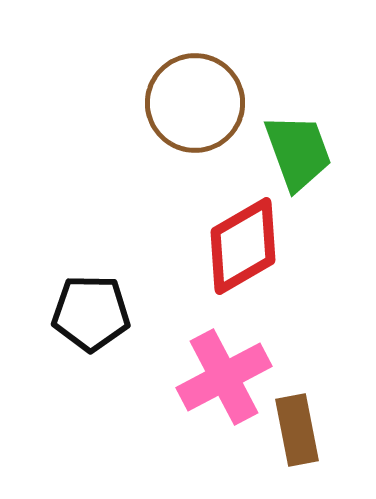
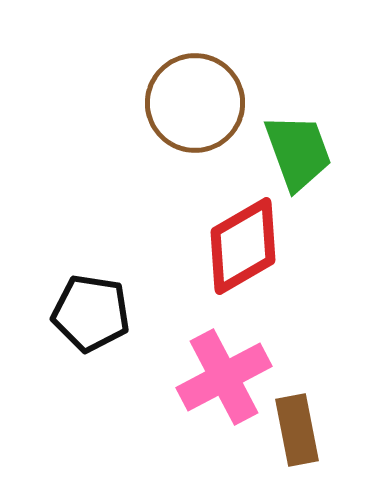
black pentagon: rotated 8 degrees clockwise
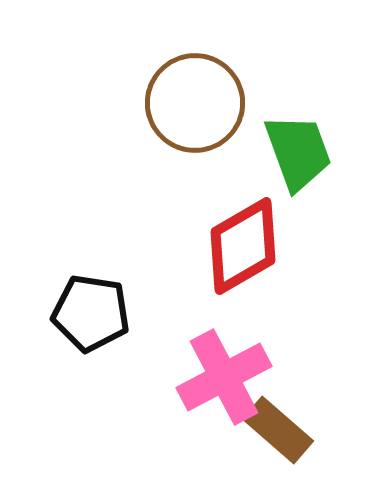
brown rectangle: moved 19 px left; rotated 38 degrees counterclockwise
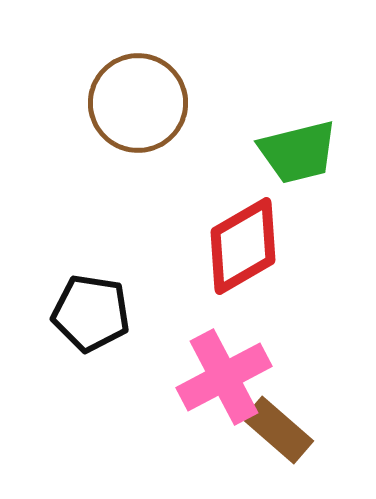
brown circle: moved 57 px left
green trapezoid: rotated 96 degrees clockwise
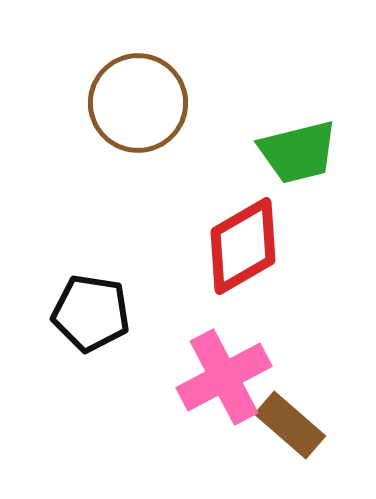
brown rectangle: moved 12 px right, 5 px up
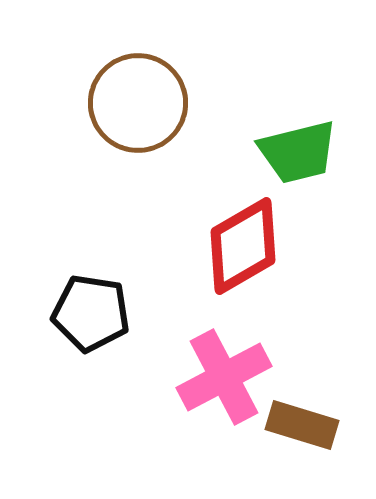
brown rectangle: moved 12 px right; rotated 24 degrees counterclockwise
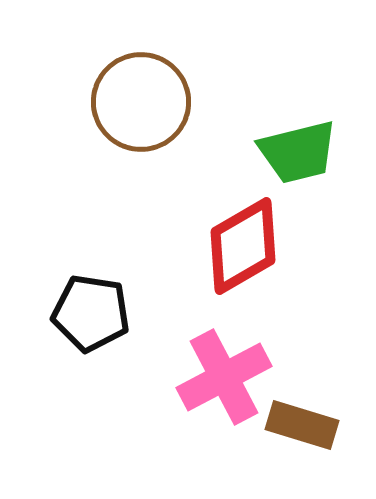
brown circle: moved 3 px right, 1 px up
